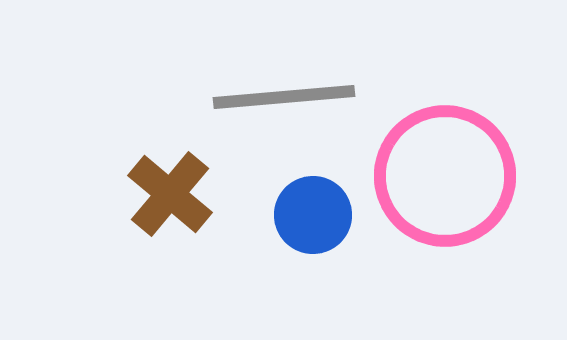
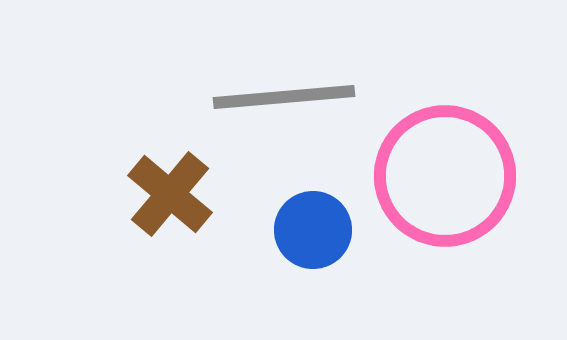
blue circle: moved 15 px down
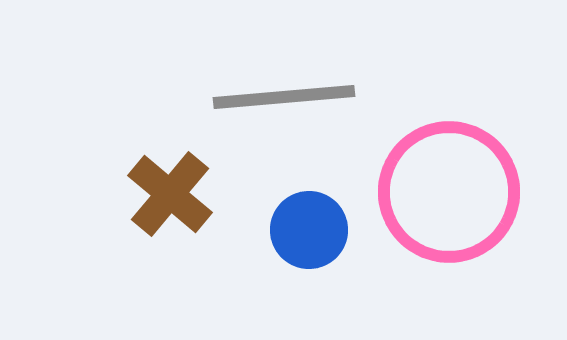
pink circle: moved 4 px right, 16 px down
blue circle: moved 4 px left
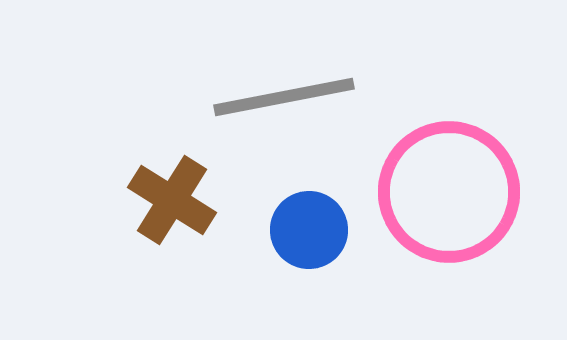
gray line: rotated 6 degrees counterclockwise
brown cross: moved 2 px right, 6 px down; rotated 8 degrees counterclockwise
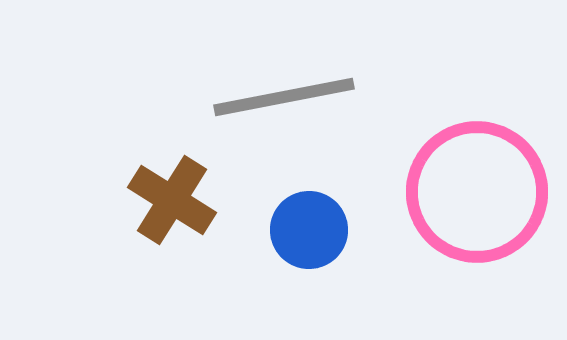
pink circle: moved 28 px right
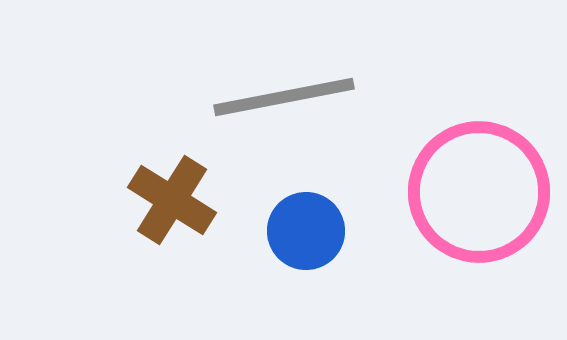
pink circle: moved 2 px right
blue circle: moved 3 px left, 1 px down
